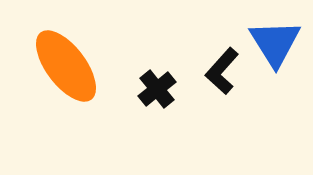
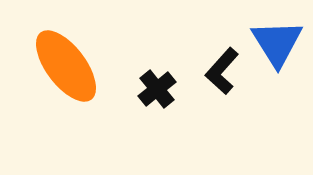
blue triangle: moved 2 px right
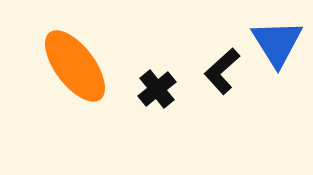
orange ellipse: moved 9 px right
black L-shape: rotated 6 degrees clockwise
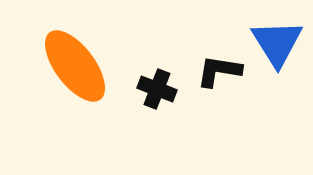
black L-shape: moved 3 px left; rotated 51 degrees clockwise
black cross: rotated 30 degrees counterclockwise
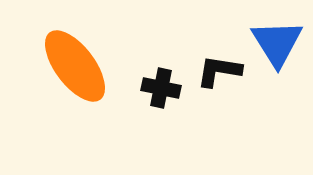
black cross: moved 4 px right, 1 px up; rotated 9 degrees counterclockwise
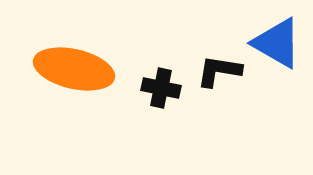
blue triangle: rotated 28 degrees counterclockwise
orange ellipse: moved 1 px left, 3 px down; rotated 40 degrees counterclockwise
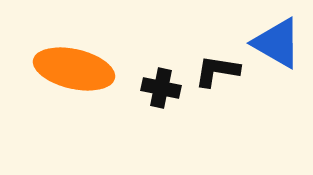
black L-shape: moved 2 px left
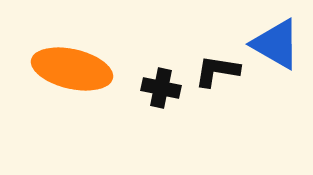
blue triangle: moved 1 px left, 1 px down
orange ellipse: moved 2 px left
